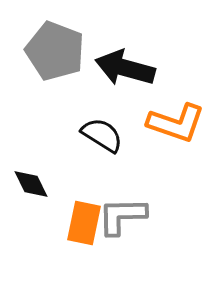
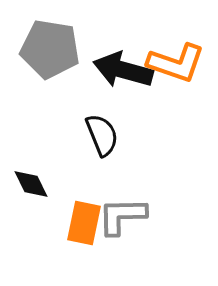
gray pentagon: moved 5 px left, 2 px up; rotated 12 degrees counterclockwise
black arrow: moved 2 px left, 2 px down
orange L-shape: moved 60 px up
black semicircle: rotated 36 degrees clockwise
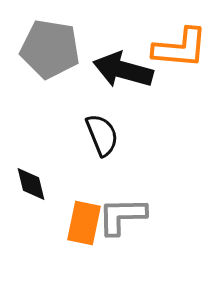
orange L-shape: moved 4 px right, 15 px up; rotated 14 degrees counterclockwise
black diamond: rotated 12 degrees clockwise
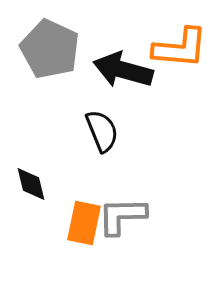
gray pentagon: rotated 16 degrees clockwise
black semicircle: moved 4 px up
